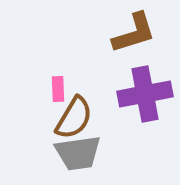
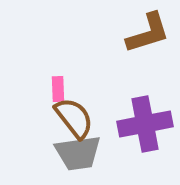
brown L-shape: moved 14 px right
purple cross: moved 30 px down
brown semicircle: rotated 69 degrees counterclockwise
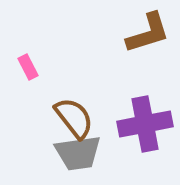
pink rectangle: moved 30 px left, 22 px up; rotated 25 degrees counterclockwise
